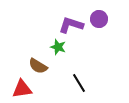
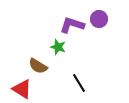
purple L-shape: moved 1 px right
red triangle: rotated 40 degrees clockwise
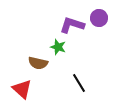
purple circle: moved 1 px up
brown semicircle: moved 3 px up; rotated 18 degrees counterclockwise
red triangle: rotated 10 degrees clockwise
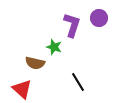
purple L-shape: rotated 90 degrees clockwise
green star: moved 4 px left
brown semicircle: moved 3 px left
black line: moved 1 px left, 1 px up
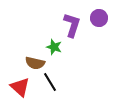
black line: moved 28 px left
red triangle: moved 2 px left, 2 px up
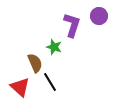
purple circle: moved 2 px up
brown semicircle: rotated 126 degrees counterclockwise
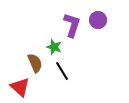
purple circle: moved 1 px left, 4 px down
black line: moved 12 px right, 11 px up
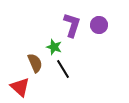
purple circle: moved 1 px right, 5 px down
black line: moved 1 px right, 2 px up
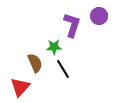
purple circle: moved 9 px up
green star: rotated 21 degrees counterclockwise
red triangle: rotated 30 degrees clockwise
